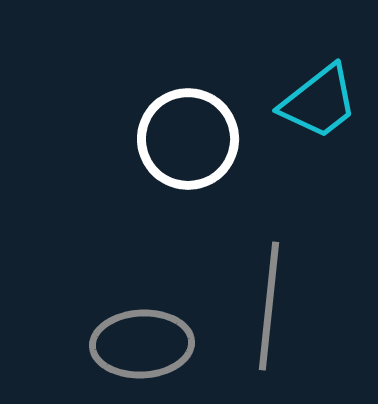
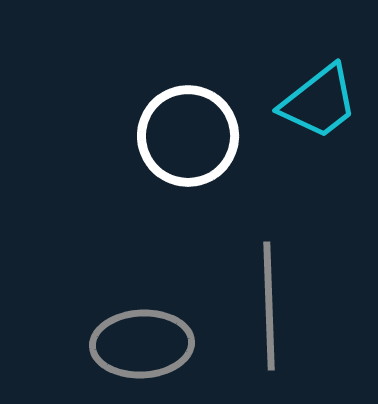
white circle: moved 3 px up
gray line: rotated 8 degrees counterclockwise
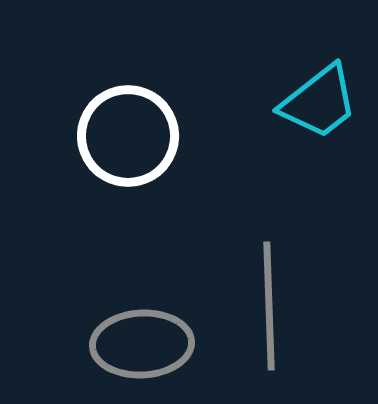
white circle: moved 60 px left
